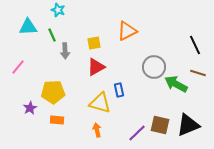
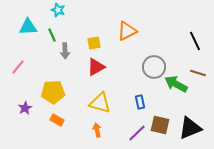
black line: moved 4 px up
blue rectangle: moved 21 px right, 12 px down
purple star: moved 5 px left
orange rectangle: rotated 24 degrees clockwise
black triangle: moved 2 px right, 3 px down
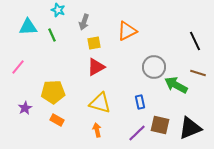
gray arrow: moved 19 px right, 29 px up; rotated 21 degrees clockwise
green arrow: moved 1 px down
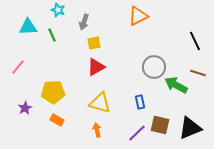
orange triangle: moved 11 px right, 15 px up
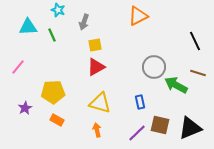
yellow square: moved 1 px right, 2 px down
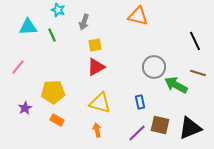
orange triangle: rotated 40 degrees clockwise
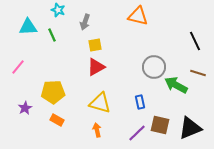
gray arrow: moved 1 px right
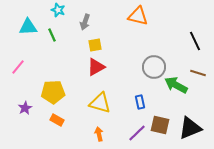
orange arrow: moved 2 px right, 4 px down
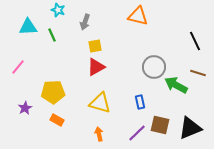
yellow square: moved 1 px down
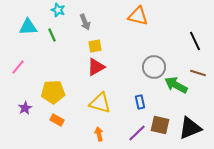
gray arrow: rotated 42 degrees counterclockwise
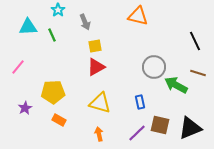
cyan star: rotated 16 degrees clockwise
orange rectangle: moved 2 px right
